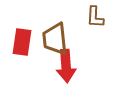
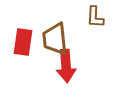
red rectangle: moved 1 px right
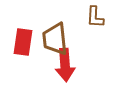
red arrow: moved 1 px left, 1 px up
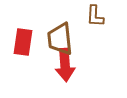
brown L-shape: moved 1 px up
brown trapezoid: moved 5 px right
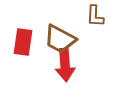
brown trapezoid: rotated 56 degrees counterclockwise
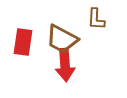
brown L-shape: moved 1 px right, 3 px down
brown trapezoid: moved 2 px right
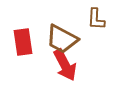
red rectangle: rotated 16 degrees counterclockwise
red arrow: rotated 24 degrees counterclockwise
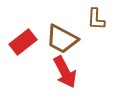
red rectangle: rotated 60 degrees clockwise
red arrow: moved 7 px down
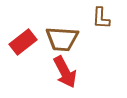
brown L-shape: moved 5 px right, 1 px up
brown trapezoid: rotated 24 degrees counterclockwise
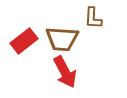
brown L-shape: moved 8 px left
red rectangle: moved 1 px right, 1 px up
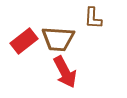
brown trapezoid: moved 4 px left
